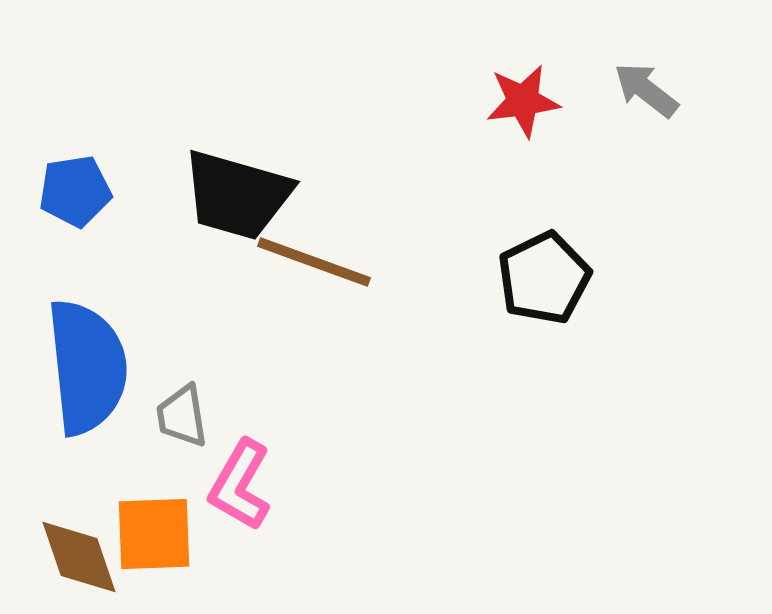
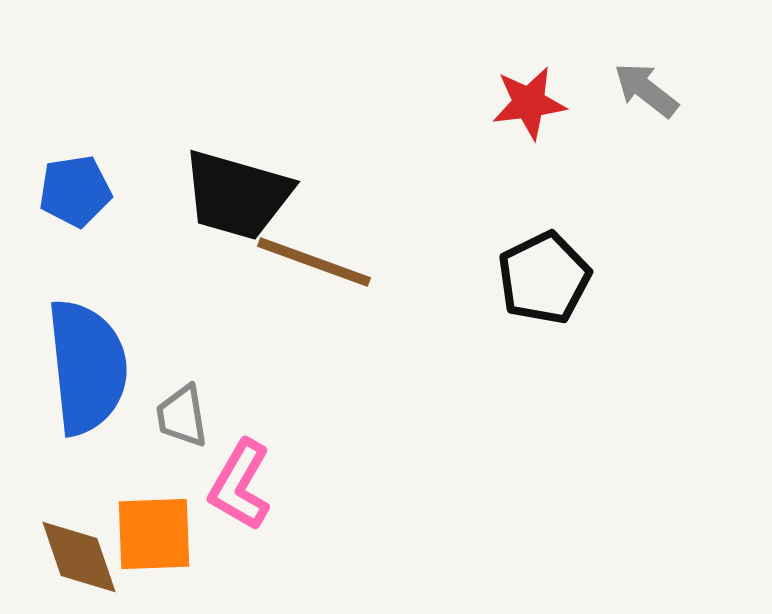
red star: moved 6 px right, 2 px down
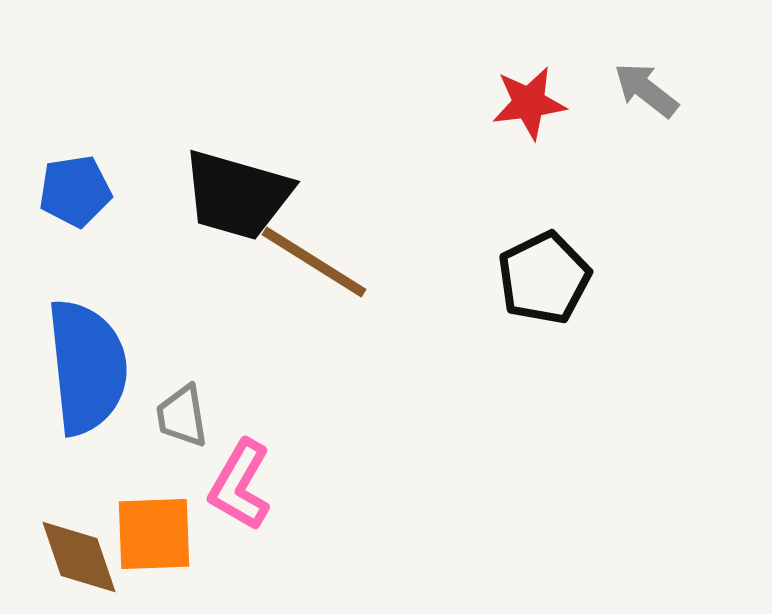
brown line: rotated 12 degrees clockwise
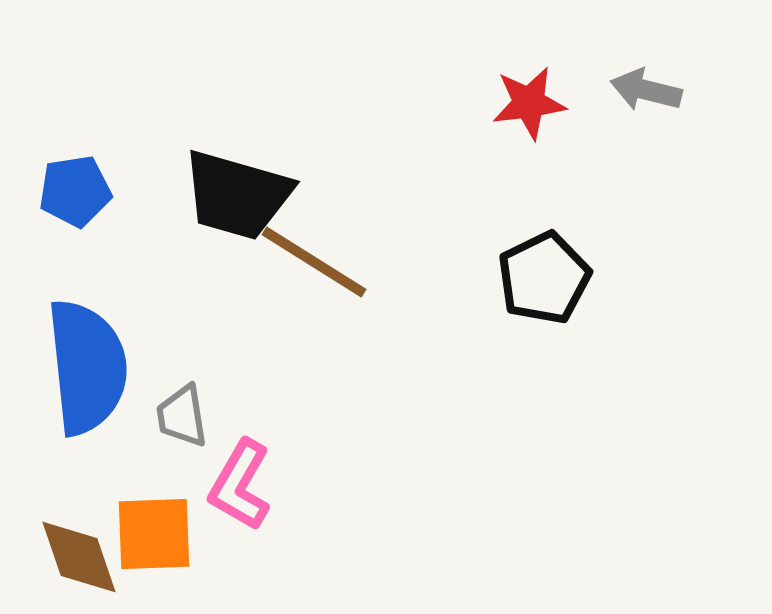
gray arrow: rotated 24 degrees counterclockwise
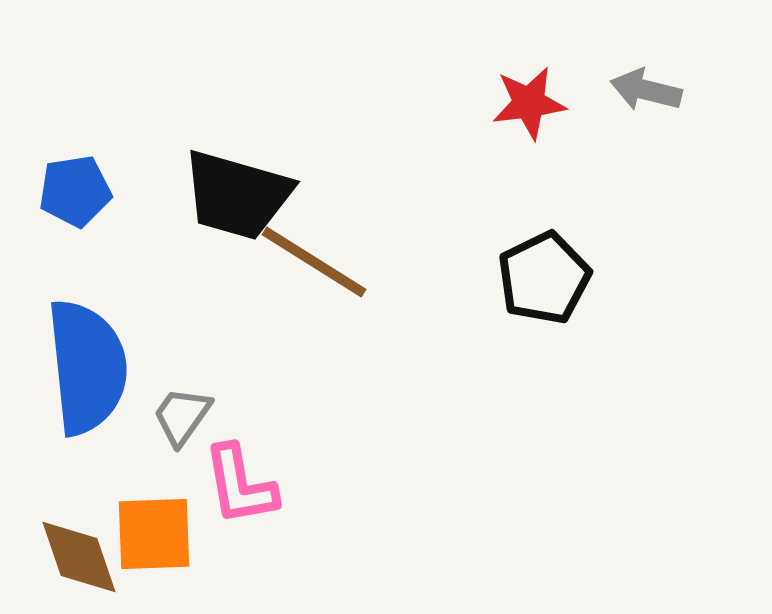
gray trapezoid: rotated 44 degrees clockwise
pink L-shape: rotated 40 degrees counterclockwise
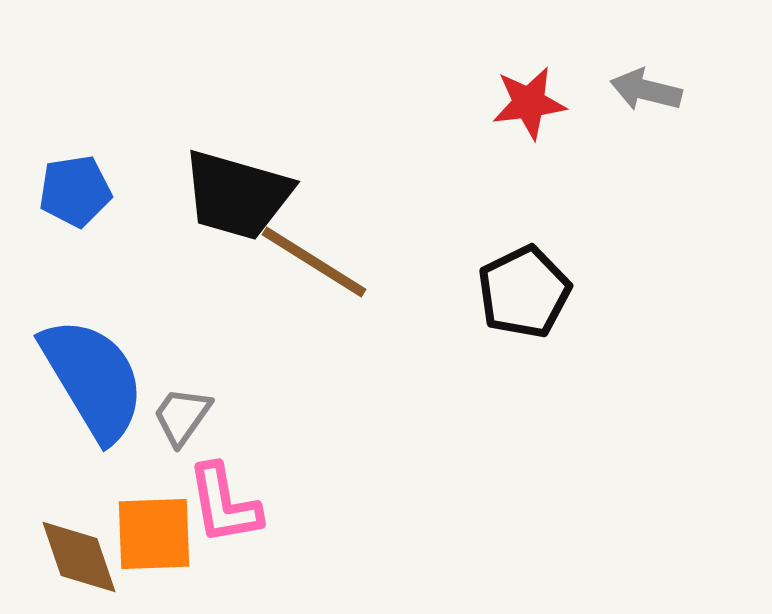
black pentagon: moved 20 px left, 14 px down
blue semicircle: moved 6 px right, 12 px down; rotated 25 degrees counterclockwise
pink L-shape: moved 16 px left, 19 px down
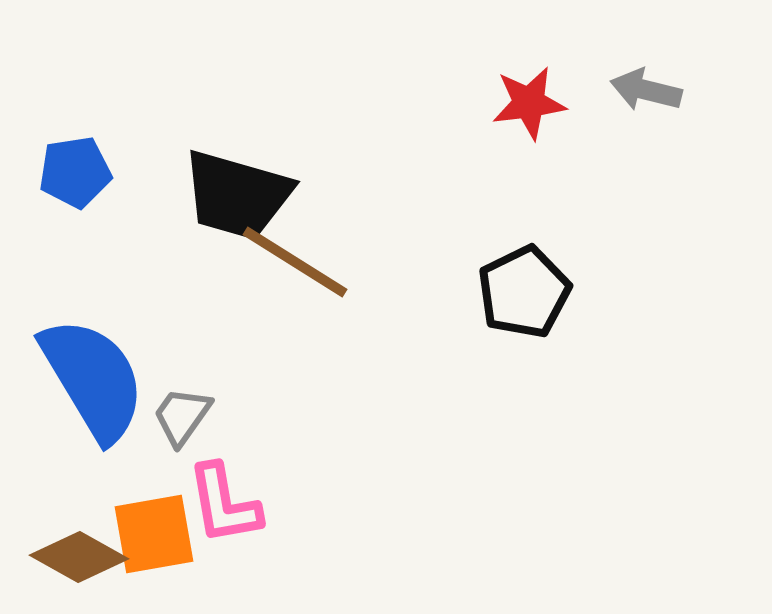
blue pentagon: moved 19 px up
brown line: moved 19 px left
orange square: rotated 8 degrees counterclockwise
brown diamond: rotated 42 degrees counterclockwise
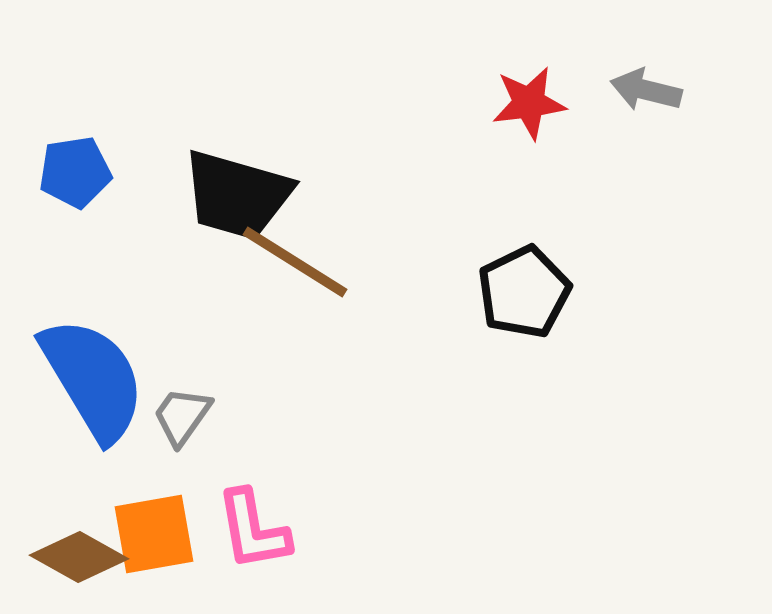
pink L-shape: moved 29 px right, 26 px down
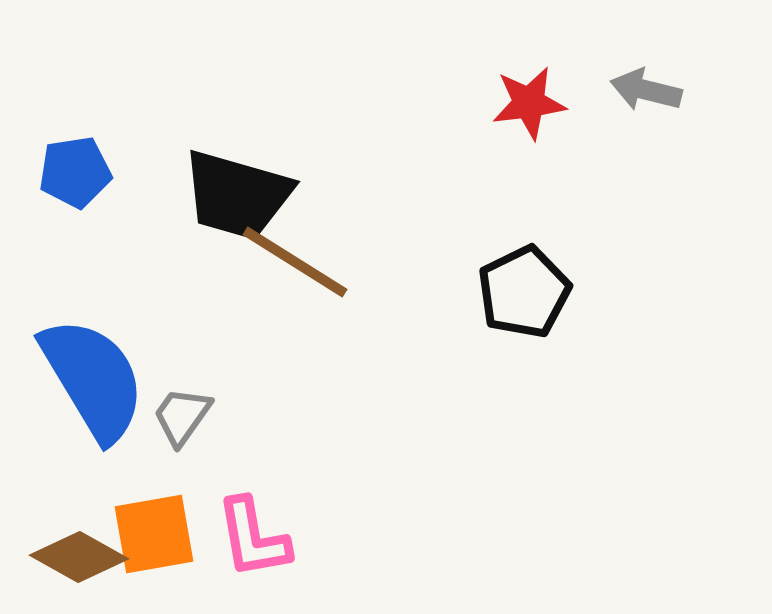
pink L-shape: moved 8 px down
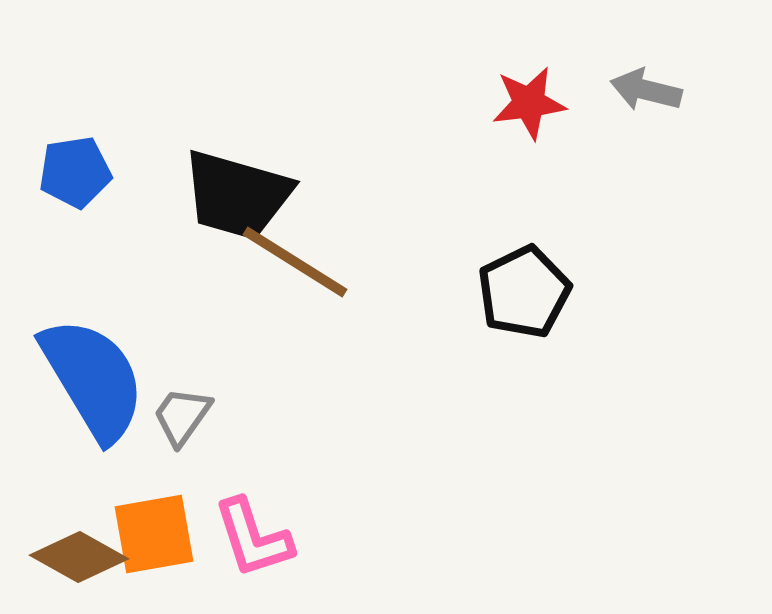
pink L-shape: rotated 8 degrees counterclockwise
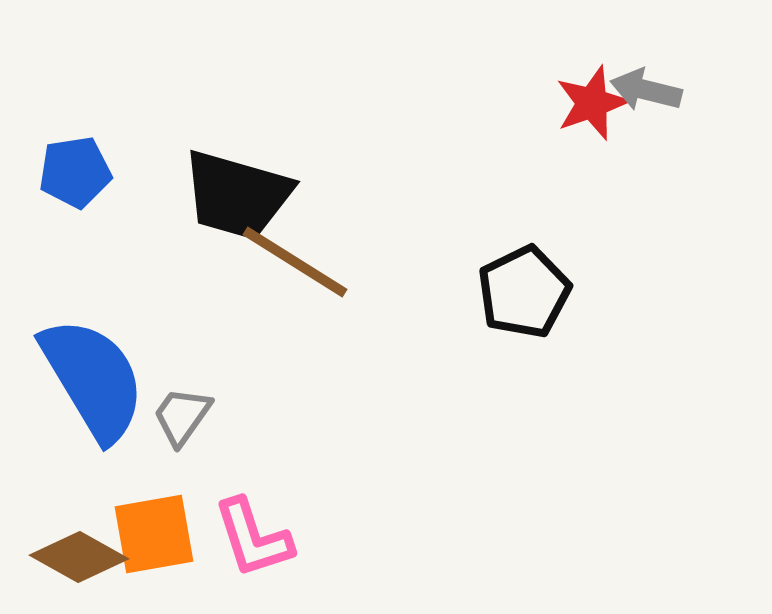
red star: moved 63 px right; rotated 12 degrees counterclockwise
